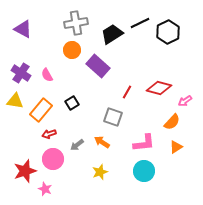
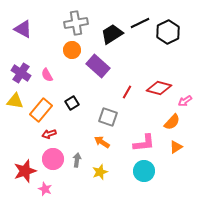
gray square: moved 5 px left
gray arrow: moved 15 px down; rotated 136 degrees clockwise
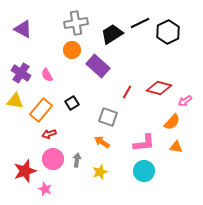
orange triangle: rotated 40 degrees clockwise
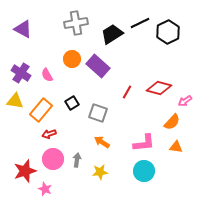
orange circle: moved 9 px down
gray square: moved 10 px left, 4 px up
yellow star: rotated 14 degrees clockwise
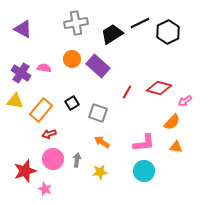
pink semicircle: moved 3 px left, 7 px up; rotated 128 degrees clockwise
